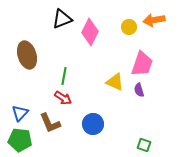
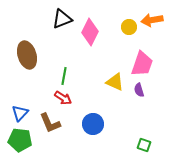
orange arrow: moved 2 px left
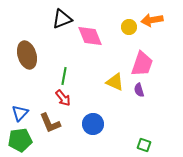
pink diamond: moved 4 px down; rotated 48 degrees counterclockwise
red arrow: rotated 18 degrees clockwise
green pentagon: rotated 15 degrees counterclockwise
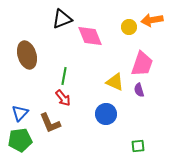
blue circle: moved 13 px right, 10 px up
green square: moved 6 px left, 1 px down; rotated 24 degrees counterclockwise
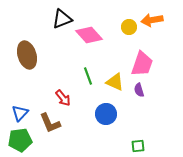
pink diamond: moved 1 px left, 1 px up; rotated 20 degrees counterclockwise
green line: moved 24 px right; rotated 30 degrees counterclockwise
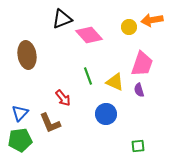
brown ellipse: rotated 8 degrees clockwise
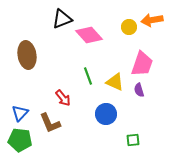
green pentagon: rotated 15 degrees clockwise
green square: moved 5 px left, 6 px up
